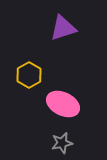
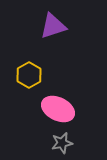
purple triangle: moved 10 px left, 2 px up
pink ellipse: moved 5 px left, 5 px down
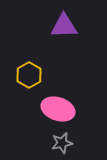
purple triangle: moved 11 px right; rotated 16 degrees clockwise
pink ellipse: rotated 8 degrees counterclockwise
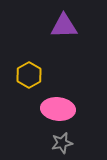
pink ellipse: rotated 12 degrees counterclockwise
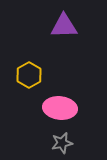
pink ellipse: moved 2 px right, 1 px up
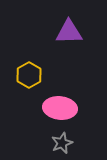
purple triangle: moved 5 px right, 6 px down
gray star: rotated 10 degrees counterclockwise
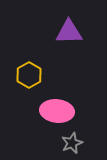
pink ellipse: moved 3 px left, 3 px down
gray star: moved 10 px right
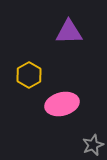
pink ellipse: moved 5 px right, 7 px up; rotated 20 degrees counterclockwise
gray star: moved 21 px right, 2 px down
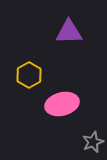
gray star: moved 3 px up
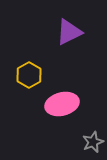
purple triangle: rotated 24 degrees counterclockwise
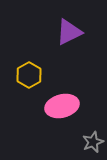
pink ellipse: moved 2 px down
